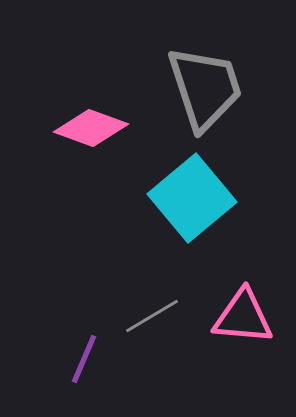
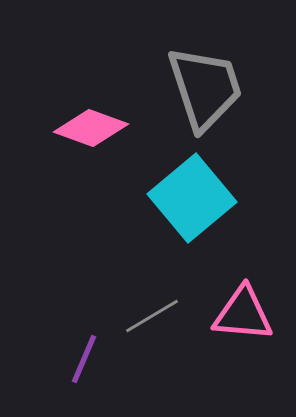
pink triangle: moved 3 px up
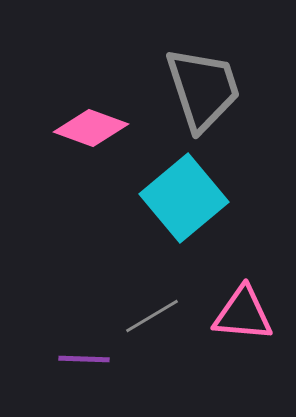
gray trapezoid: moved 2 px left, 1 px down
cyan square: moved 8 px left
purple line: rotated 69 degrees clockwise
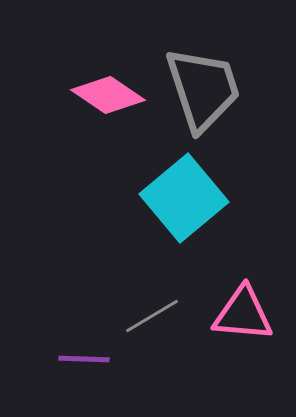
pink diamond: moved 17 px right, 33 px up; rotated 14 degrees clockwise
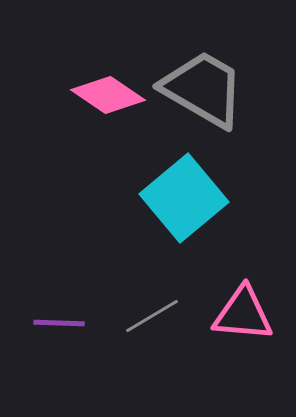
gray trapezoid: rotated 42 degrees counterclockwise
purple line: moved 25 px left, 36 px up
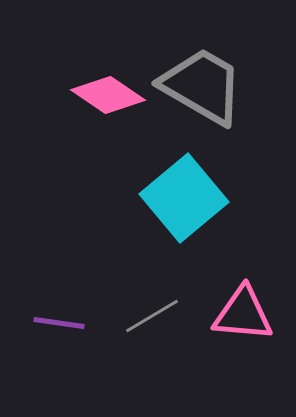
gray trapezoid: moved 1 px left, 3 px up
purple line: rotated 6 degrees clockwise
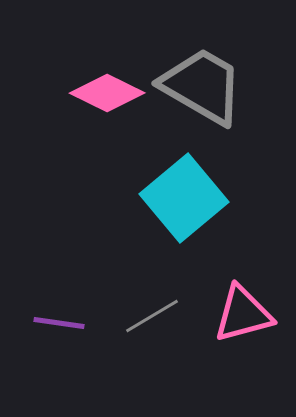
pink diamond: moved 1 px left, 2 px up; rotated 8 degrees counterclockwise
pink triangle: rotated 20 degrees counterclockwise
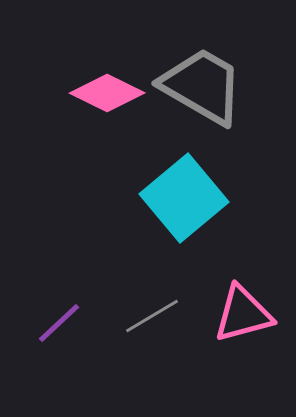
purple line: rotated 51 degrees counterclockwise
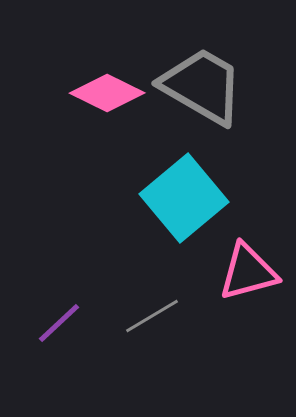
pink triangle: moved 5 px right, 42 px up
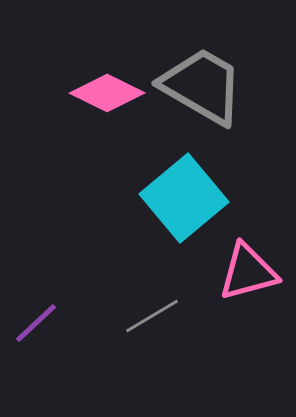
purple line: moved 23 px left
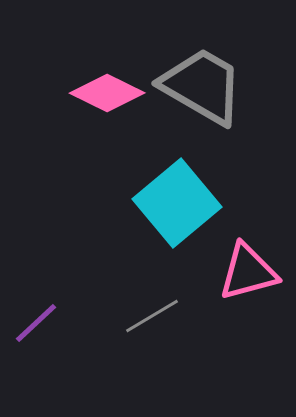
cyan square: moved 7 px left, 5 px down
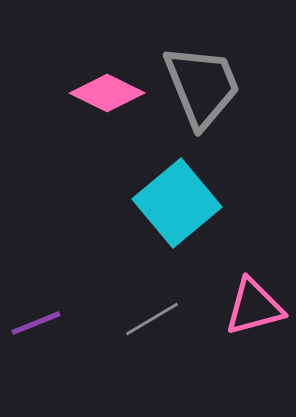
gray trapezoid: rotated 38 degrees clockwise
pink triangle: moved 6 px right, 35 px down
gray line: moved 3 px down
purple line: rotated 21 degrees clockwise
